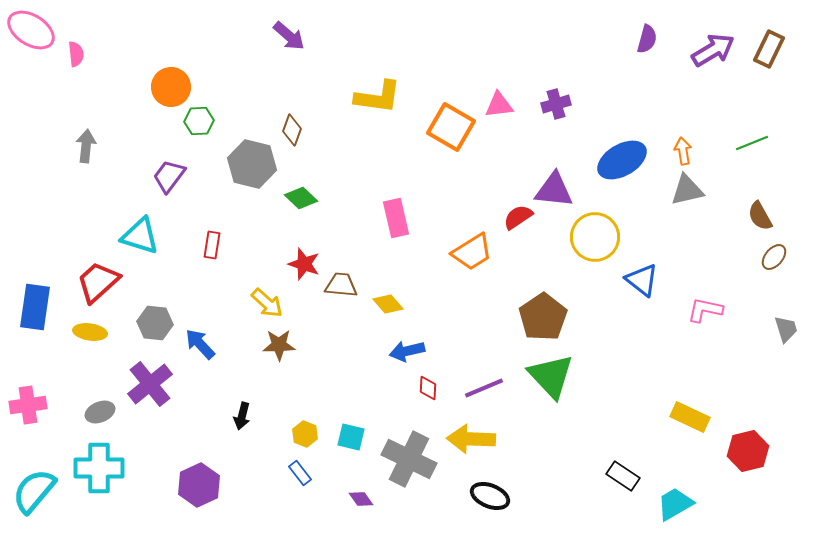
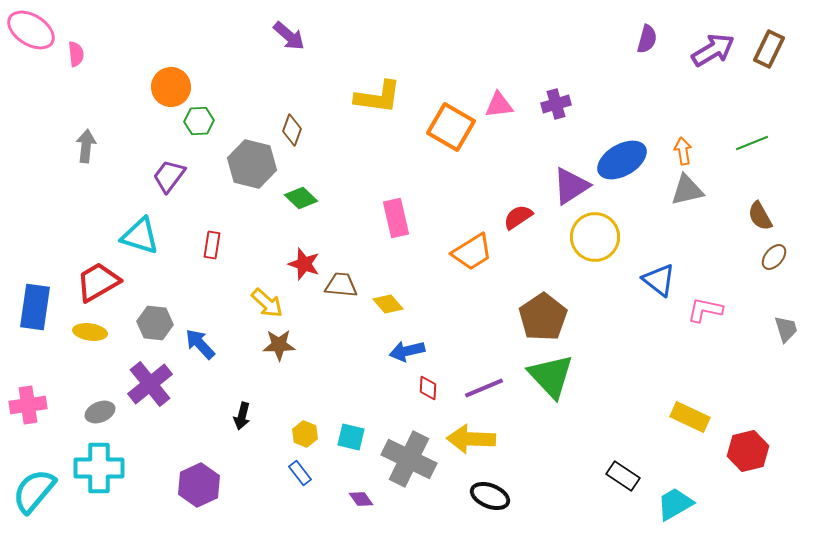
purple triangle at (554, 190): moved 17 px right, 4 px up; rotated 39 degrees counterclockwise
blue triangle at (642, 280): moved 17 px right
red trapezoid at (98, 282): rotated 12 degrees clockwise
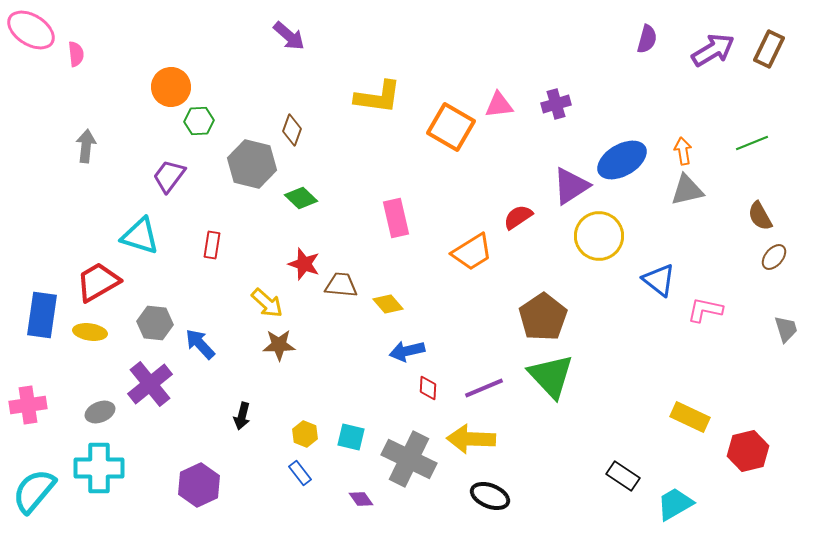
yellow circle at (595, 237): moved 4 px right, 1 px up
blue rectangle at (35, 307): moved 7 px right, 8 px down
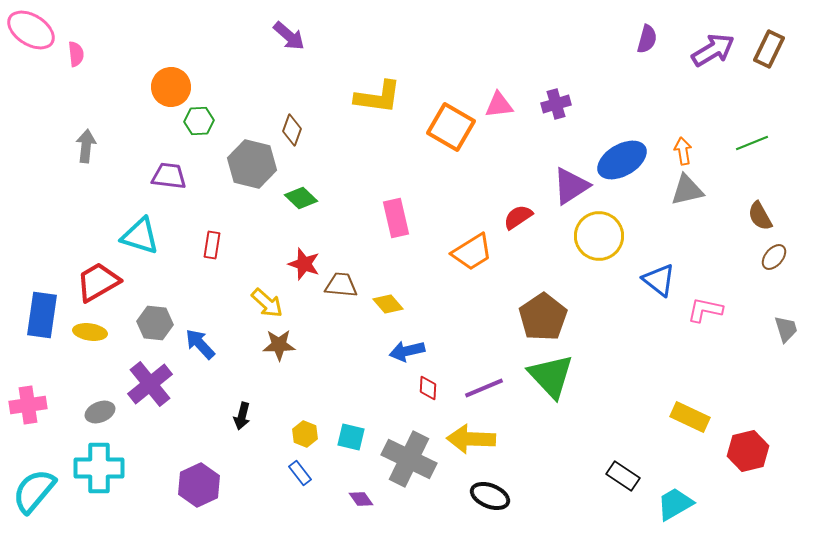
purple trapezoid at (169, 176): rotated 60 degrees clockwise
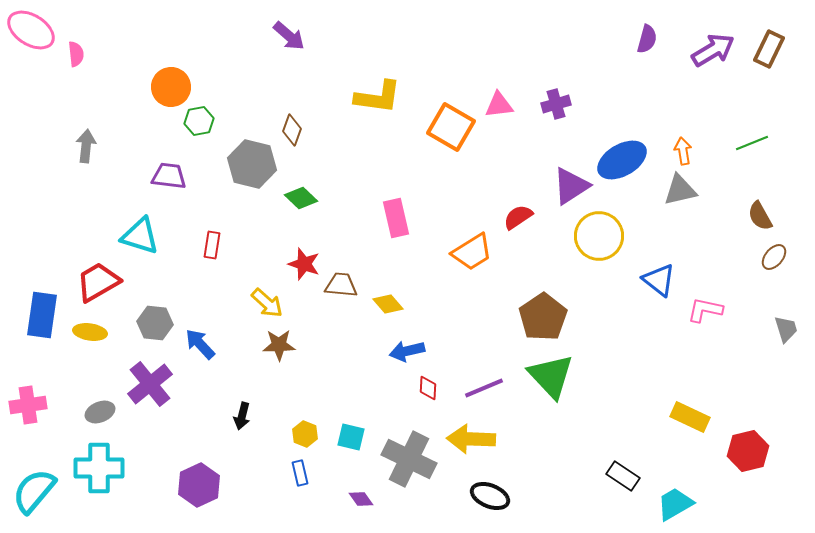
green hexagon at (199, 121): rotated 8 degrees counterclockwise
gray triangle at (687, 190): moved 7 px left
blue rectangle at (300, 473): rotated 25 degrees clockwise
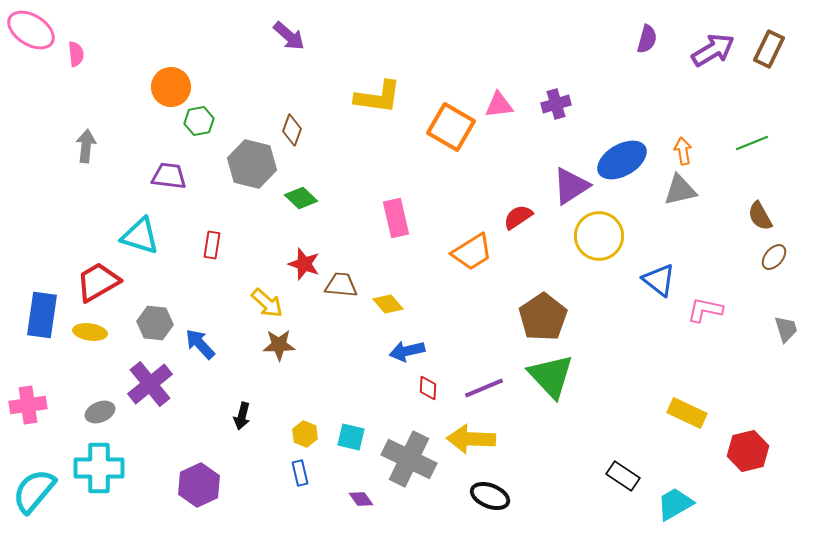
yellow rectangle at (690, 417): moved 3 px left, 4 px up
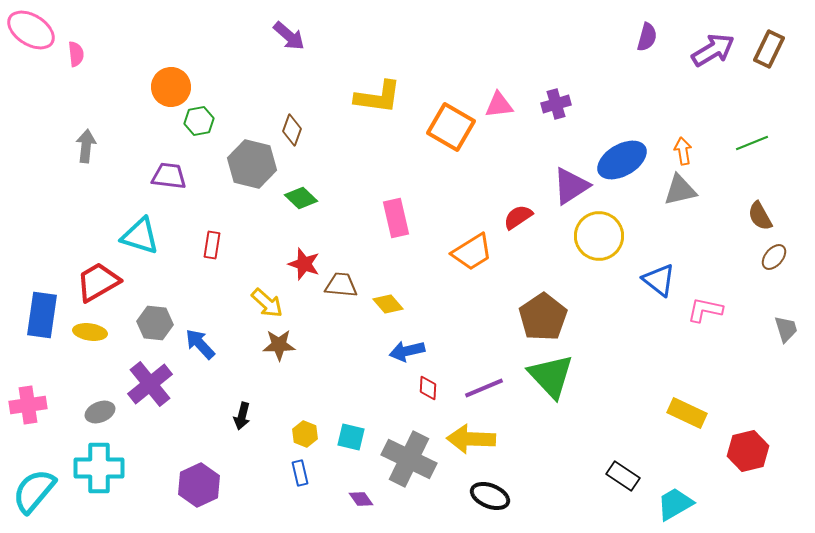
purple semicircle at (647, 39): moved 2 px up
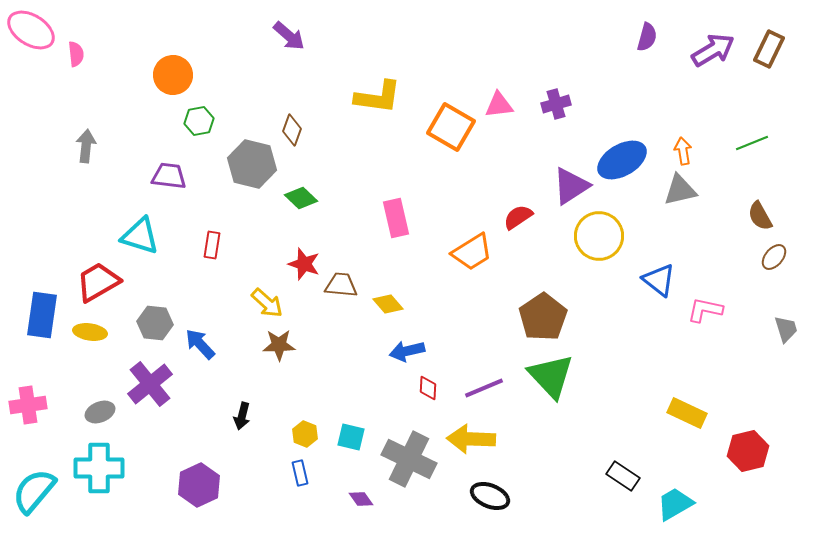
orange circle at (171, 87): moved 2 px right, 12 px up
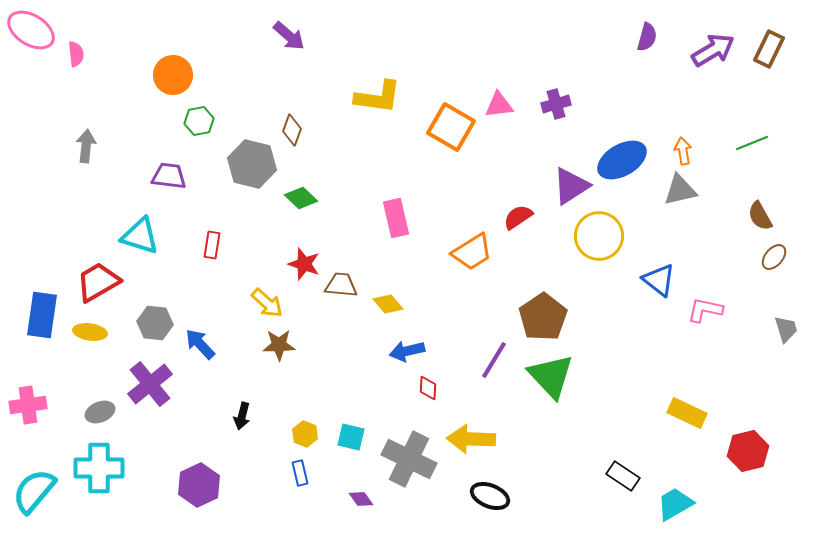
purple line at (484, 388): moved 10 px right, 28 px up; rotated 36 degrees counterclockwise
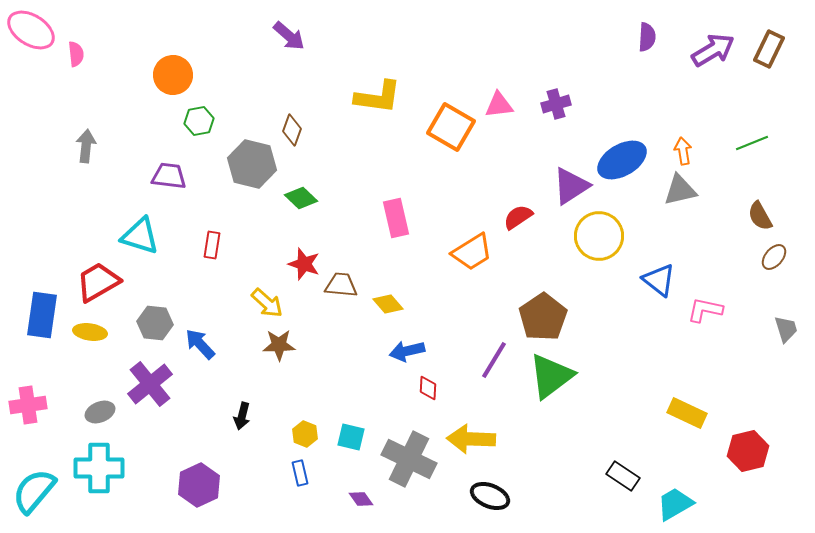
purple semicircle at (647, 37): rotated 12 degrees counterclockwise
green triangle at (551, 376): rotated 36 degrees clockwise
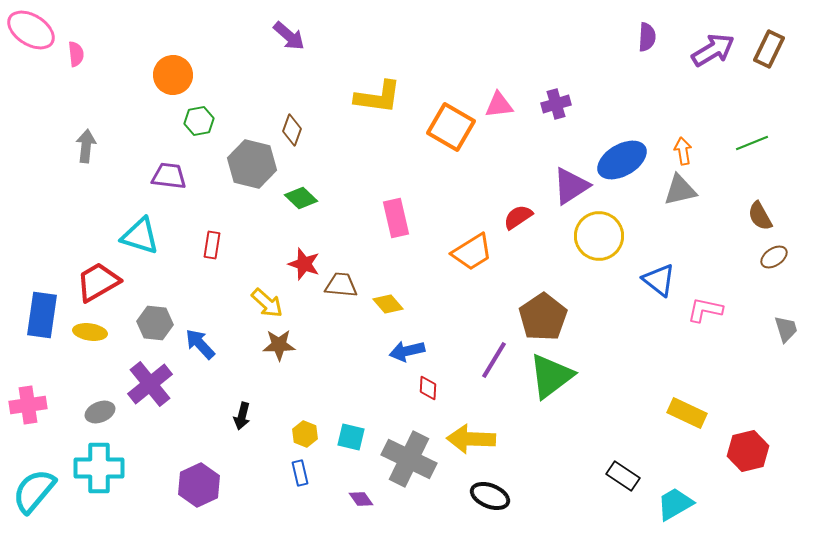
brown ellipse at (774, 257): rotated 16 degrees clockwise
